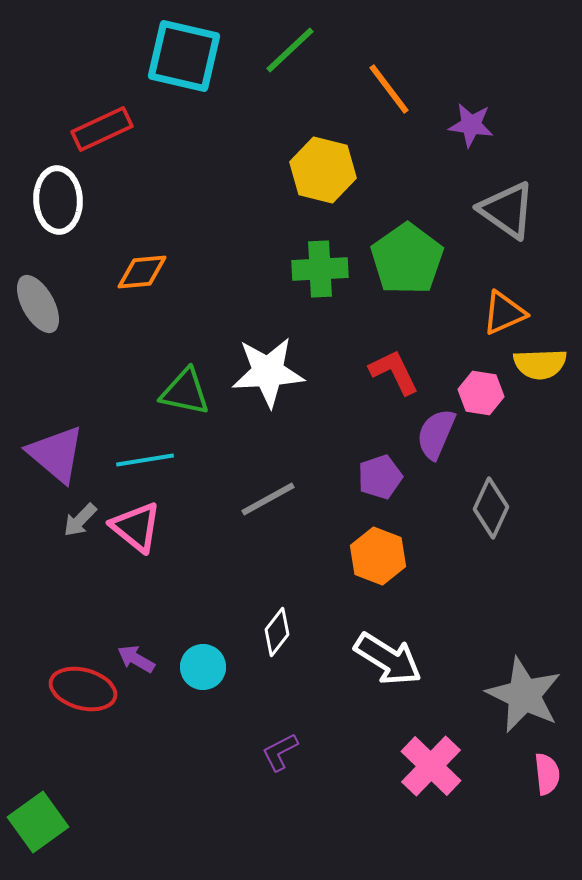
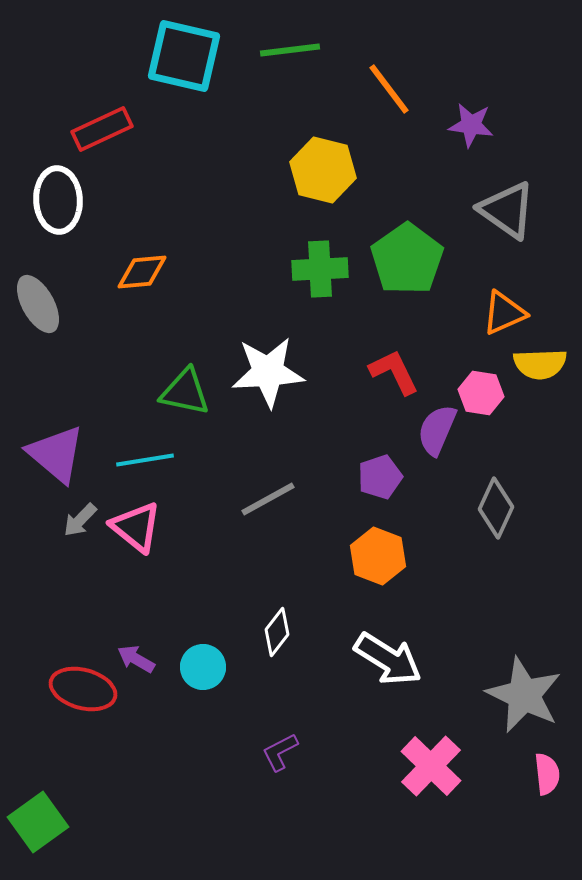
green line: rotated 36 degrees clockwise
purple semicircle: moved 1 px right, 4 px up
gray diamond: moved 5 px right
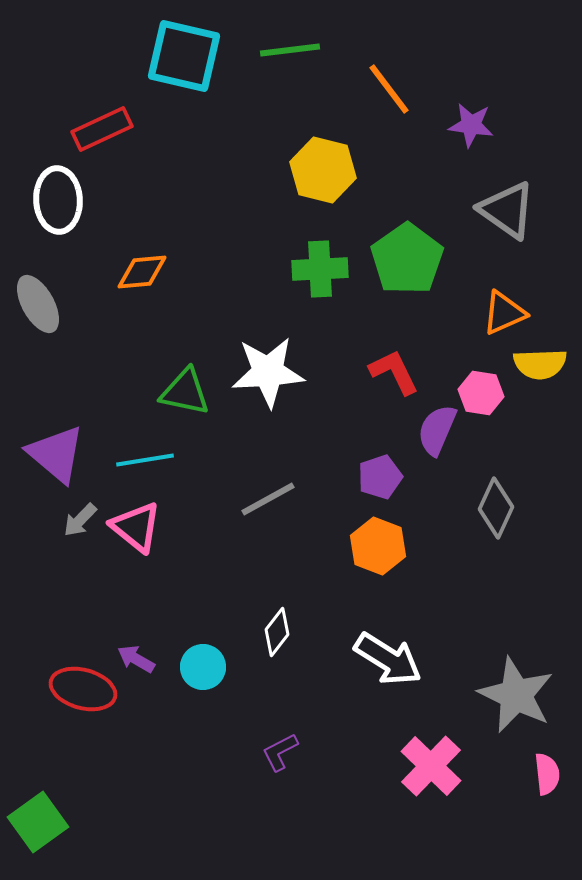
orange hexagon: moved 10 px up
gray star: moved 8 px left
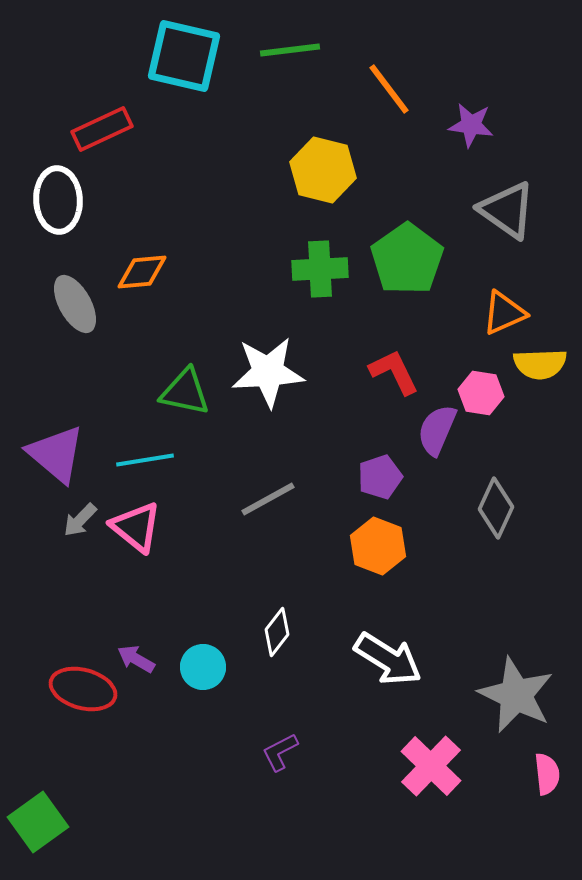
gray ellipse: moved 37 px right
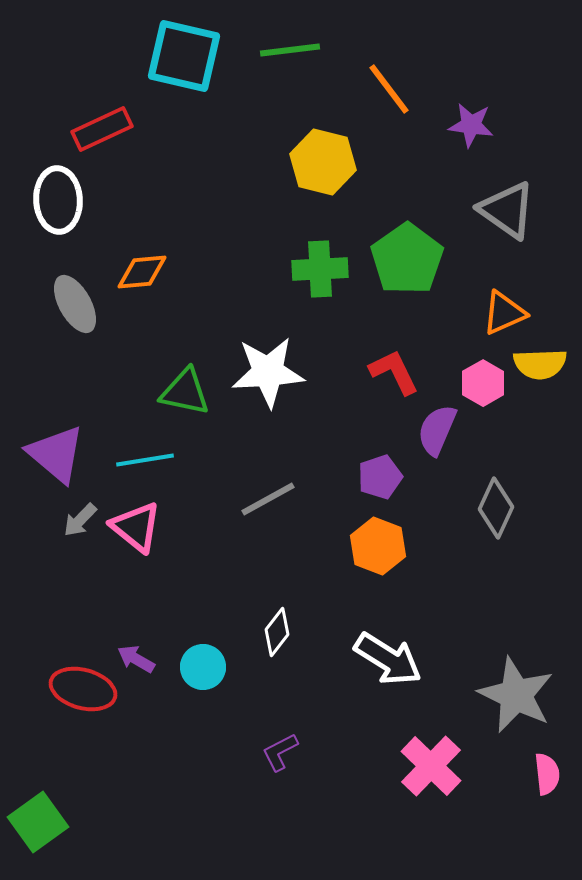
yellow hexagon: moved 8 px up
pink hexagon: moved 2 px right, 10 px up; rotated 21 degrees clockwise
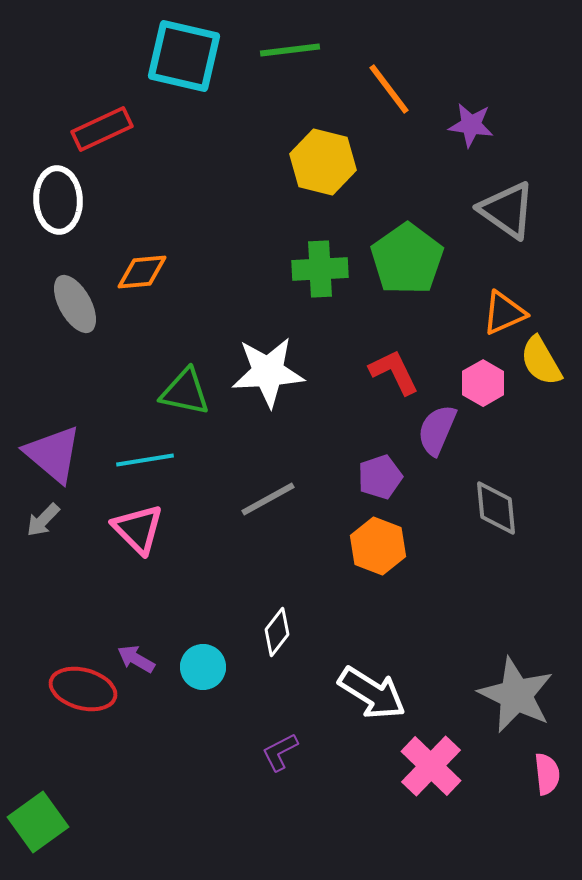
yellow semicircle: moved 1 px right, 3 px up; rotated 62 degrees clockwise
purple triangle: moved 3 px left
gray diamond: rotated 30 degrees counterclockwise
gray arrow: moved 37 px left
pink triangle: moved 2 px right, 2 px down; rotated 6 degrees clockwise
white arrow: moved 16 px left, 34 px down
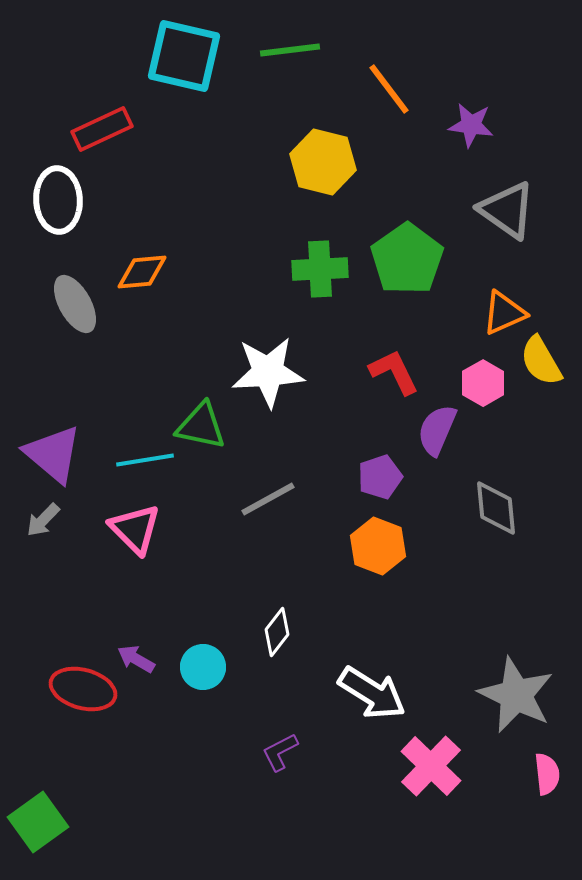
green triangle: moved 16 px right, 34 px down
pink triangle: moved 3 px left
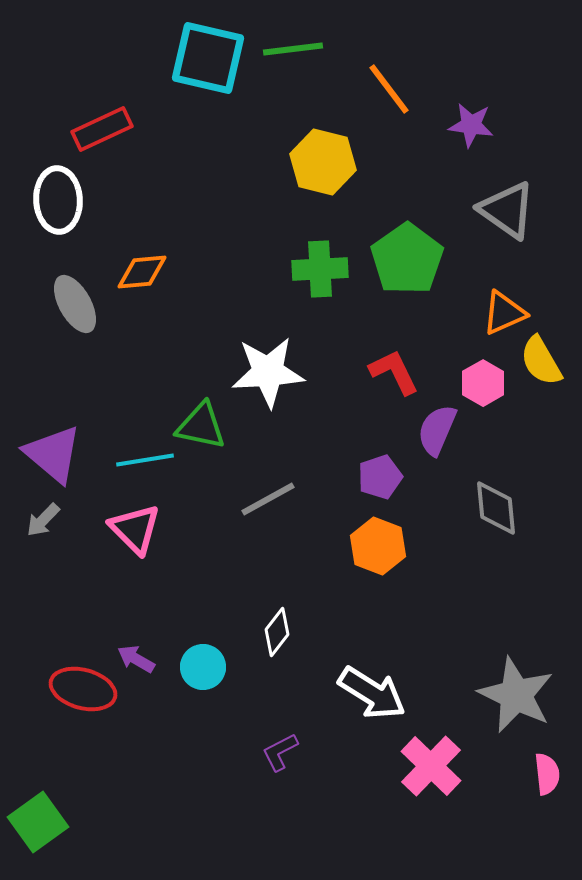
green line: moved 3 px right, 1 px up
cyan square: moved 24 px right, 2 px down
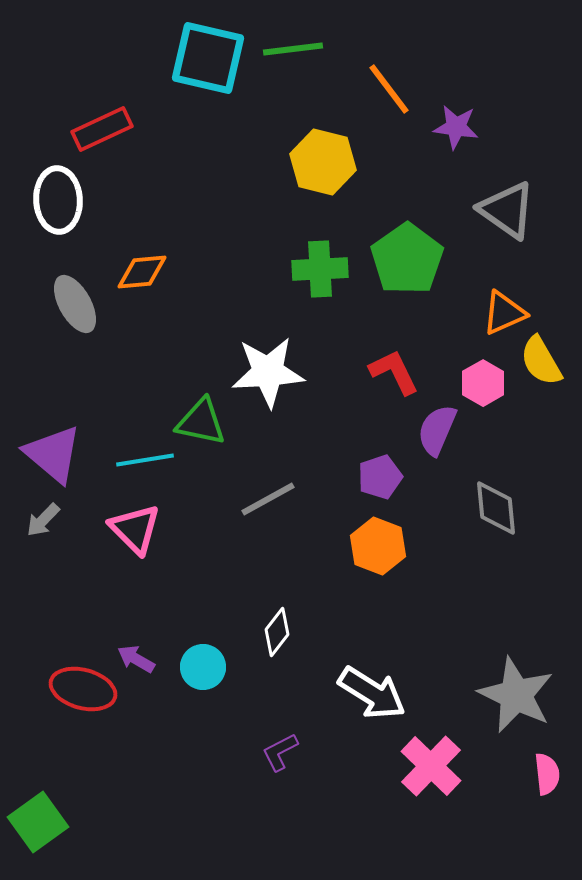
purple star: moved 15 px left, 2 px down
green triangle: moved 4 px up
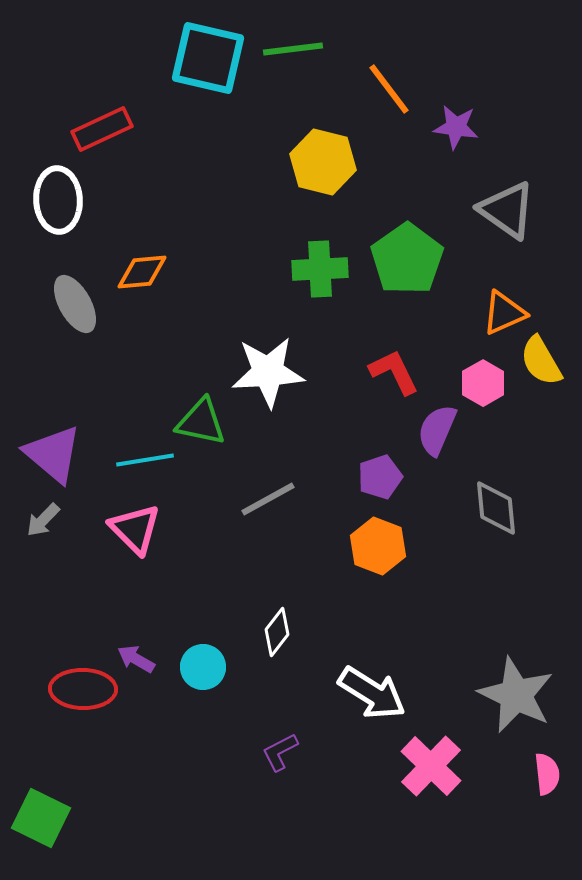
red ellipse: rotated 14 degrees counterclockwise
green square: moved 3 px right, 4 px up; rotated 28 degrees counterclockwise
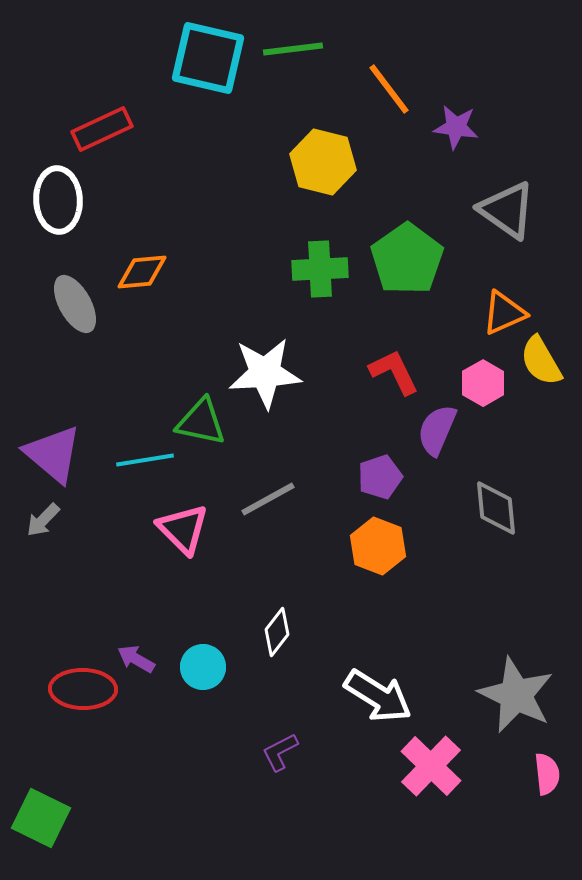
white star: moved 3 px left, 1 px down
pink triangle: moved 48 px right
white arrow: moved 6 px right, 3 px down
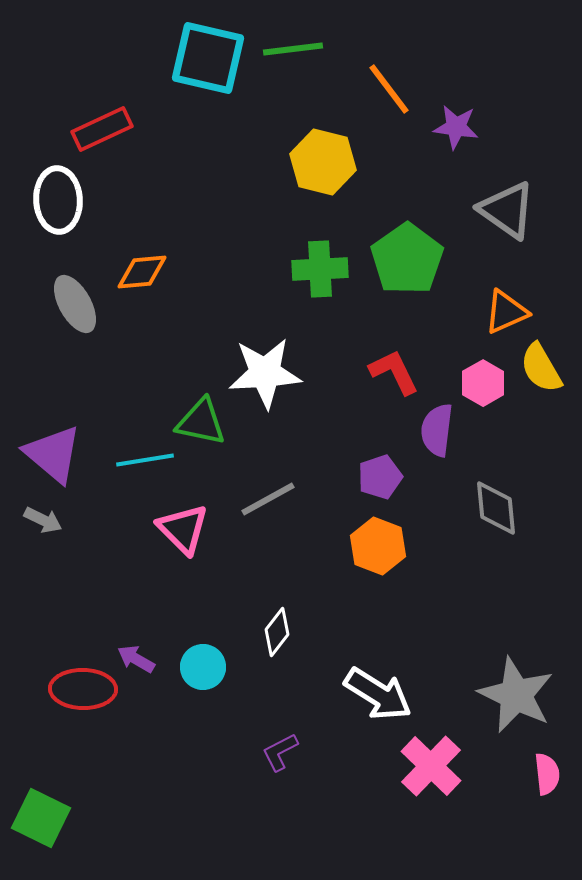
orange triangle: moved 2 px right, 1 px up
yellow semicircle: moved 7 px down
purple semicircle: rotated 16 degrees counterclockwise
gray arrow: rotated 108 degrees counterclockwise
white arrow: moved 2 px up
